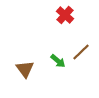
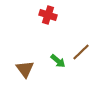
red cross: moved 17 px left; rotated 24 degrees counterclockwise
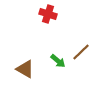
red cross: moved 1 px up
brown triangle: rotated 24 degrees counterclockwise
